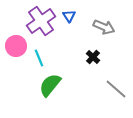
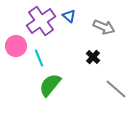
blue triangle: rotated 16 degrees counterclockwise
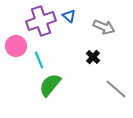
purple cross: rotated 16 degrees clockwise
cyan line: moved 2 px down
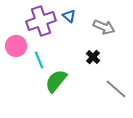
green semicircle: moved 6 px right, 4 px up
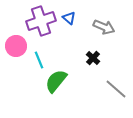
blue triangle: moved 2 px down
black cross: moved 1 px down
